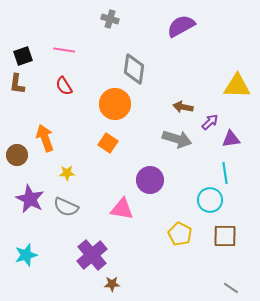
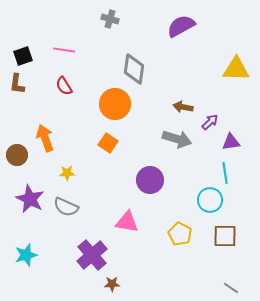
yellow triangle: moved 1 px left, 17 px up
purple triangle: moved 3 px down
pink triangle: moved 5 px right, 13 px down
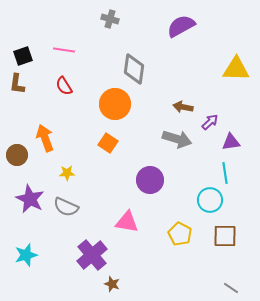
brown star: rotated 21 degrees clockwise
